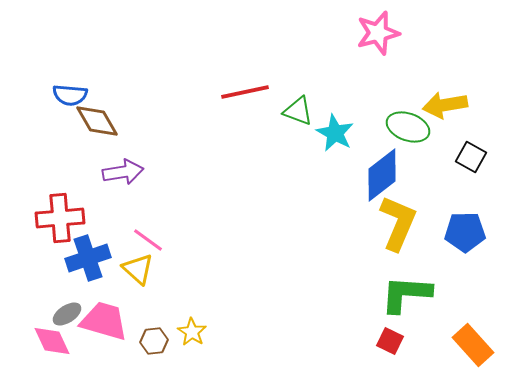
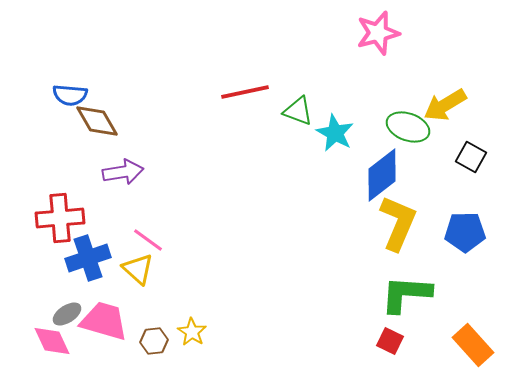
yellow arrow: rotated 21 degrees counterclockwise
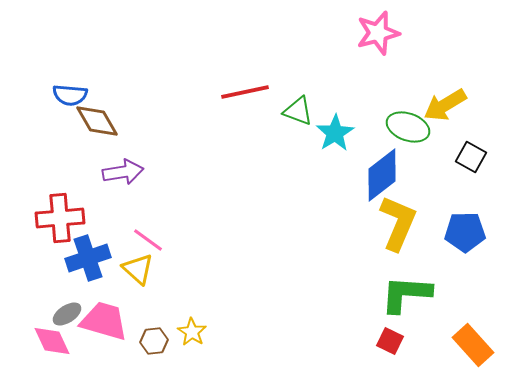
cyan star: rotated 12 degrees clockwise
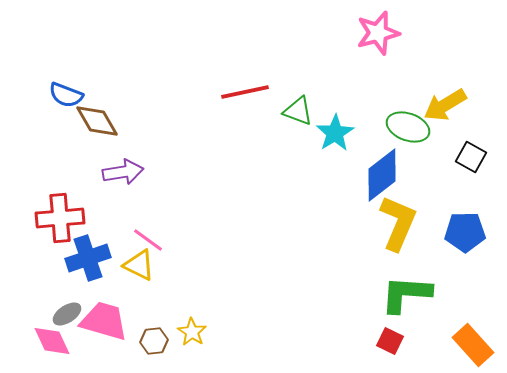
blue semicircle: moved 4 px left; rotated 16 degrees clockwise
yellow triangle: moved 1 px right, 4 px up; rotated 16 degrees counterclockwise
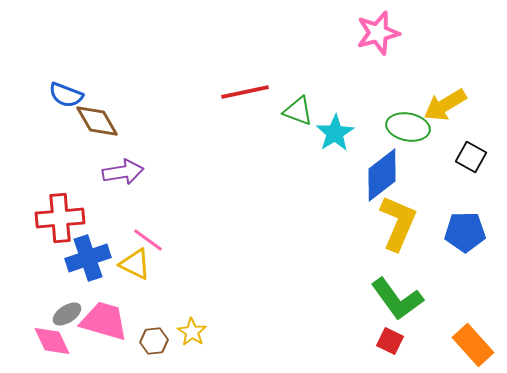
green ellipse: rotated 9 degrees counterclockwise
yellow triangle: moved 4 px left, 1 px up
green L-shape: moved 9 px left, 5 px down; rotated 130 degrees counterclockwise
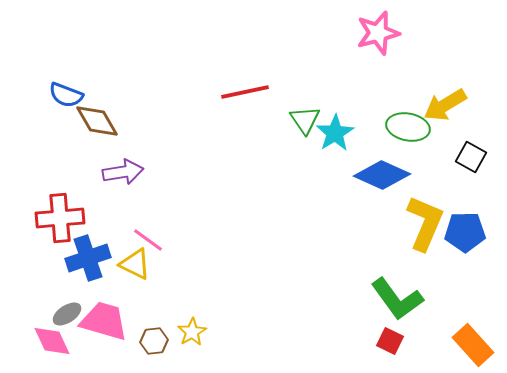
green triangle: moved 7 px right, 9 px down; rotated 36 degrees clockwise
blue diamond: rotated 62 degrees clockwise
yellow L-shape: moved 27 px right
yellow star: rotated 8 degrees clockwise
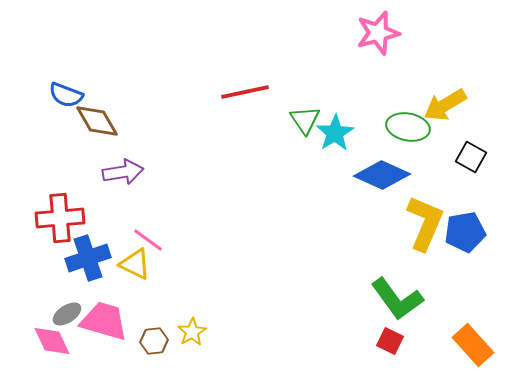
blue pentagon: rotated 9 degrees counterclockwise
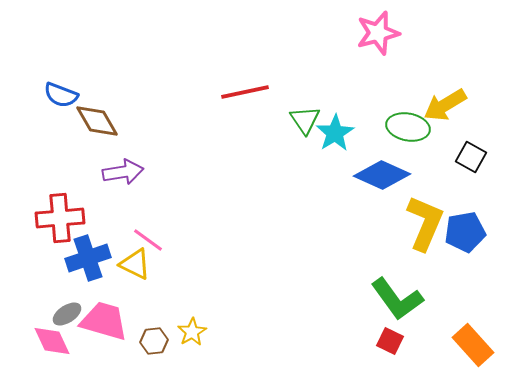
blue semicircle: moved 5 px left
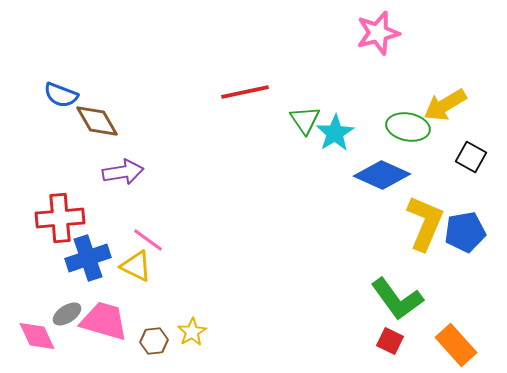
yellow triangle: moved 1 px right, 2 px down
pink diamond: moved 15 px left, 5 px up
orange rectangle: moved 17 px left
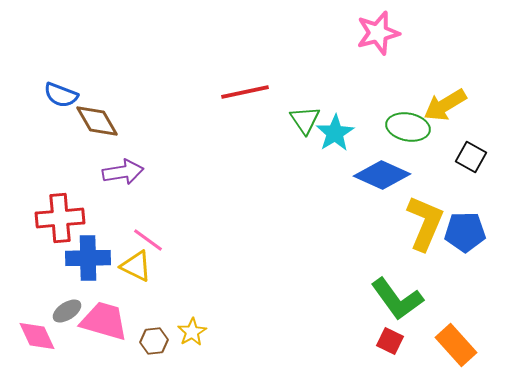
blue pentagon: rotated 9 degrees clockwise
blue cross: rotated 18 degrees clockwise
gray ellipse: moved 3 px up
